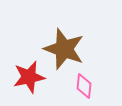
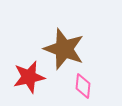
pink diamond: moved 1 px left
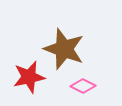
pink diamond: rotated 70 degrees counterclockwise
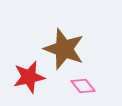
pink diamond: rotated 25 degrees clockwise
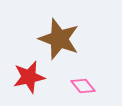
brown star: moved 5 px left, 10 px up
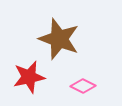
pink diamond: rotated 25 degrees counterclockwise
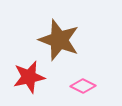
brown star: moved 1 px down
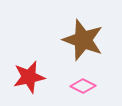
brown star: moved 24 px right
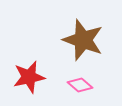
pink diamond: moved 3 px left, 1 px up; rotated 15 degrees clockwise
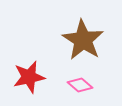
brown star: rotated 12 degrees clockwise
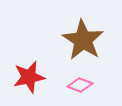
pink diamond: rotated 20 degrees counterclockwise
